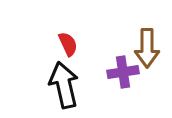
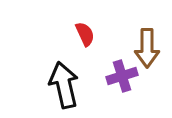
red semicircle: moved 17 px right, 10 px up
purple cross: moved 1 px left, 4 px down; rotated 8 degrees counterclockwise
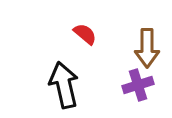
red semicircle: rotated 25 degrees counterclockwise
purple cross: moved 16 px right, 9 px down
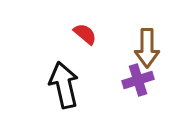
purple cross: moved 5 px up
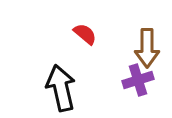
black arrow: moved 3 px left, 3 px down
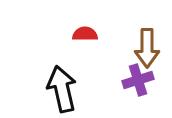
red semicircle: rotated 40 degrees counterclockwise
black arrow: moved 1 px right, 1 px down
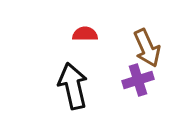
brown arrow: rotated 24 degrees counterclockwise
black arrow: moved 11 px right, 3 px up
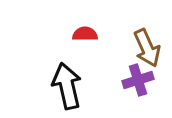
black arrow: moved 6 px left
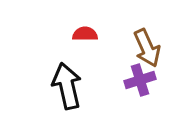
purple cross: moved 2 px right
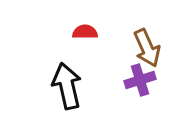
red semicircle: moved 2 px up
